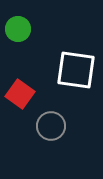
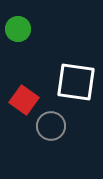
white square: moved 12 px down
red square: moved 4 px right, 6 px down
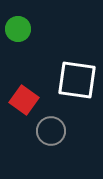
white square: moved 1 px right, 2 px up
gray circle: moved 5 px down
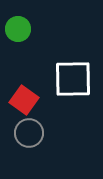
white square: moved 4 px left, 1 px up; rotated 9 degrees counterclockwise
gray circle: moved 22 px left, 2 px down
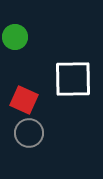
green circle: moved 3 px left, 8 px down
red square: rotated 12 degrees counterclockwise
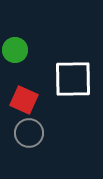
green circle: moved 13 px down
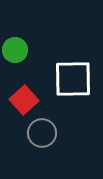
red square: rotated 24 degrees clockwise
gray circle: moved 13 px right
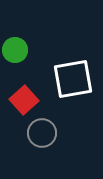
white square: rotated 9 degrees counterclockwise
